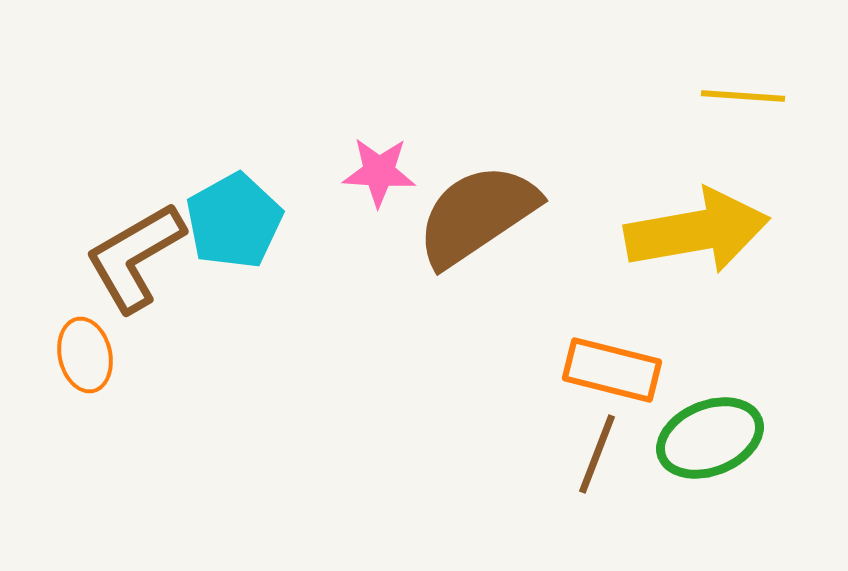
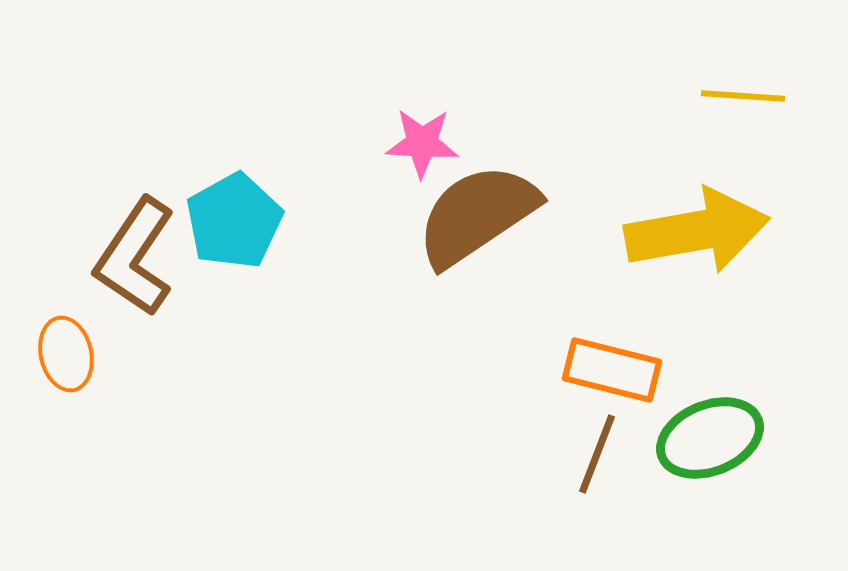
pink star: moved 43 px right, 29 px up
brown L-shape: rotated 26 degrees counterclockwise
orange ellipse: moved 19 px left, 1 px up
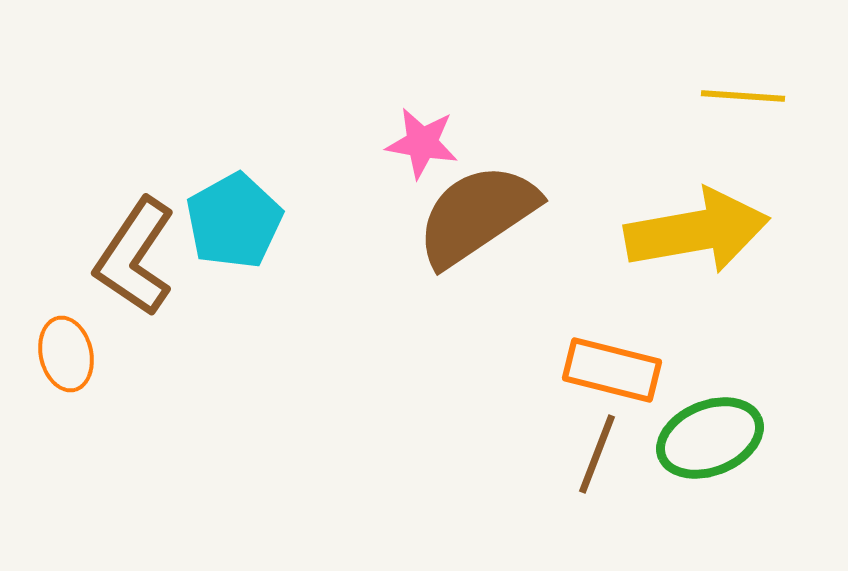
pink star: rotated 6 degrees clockwise
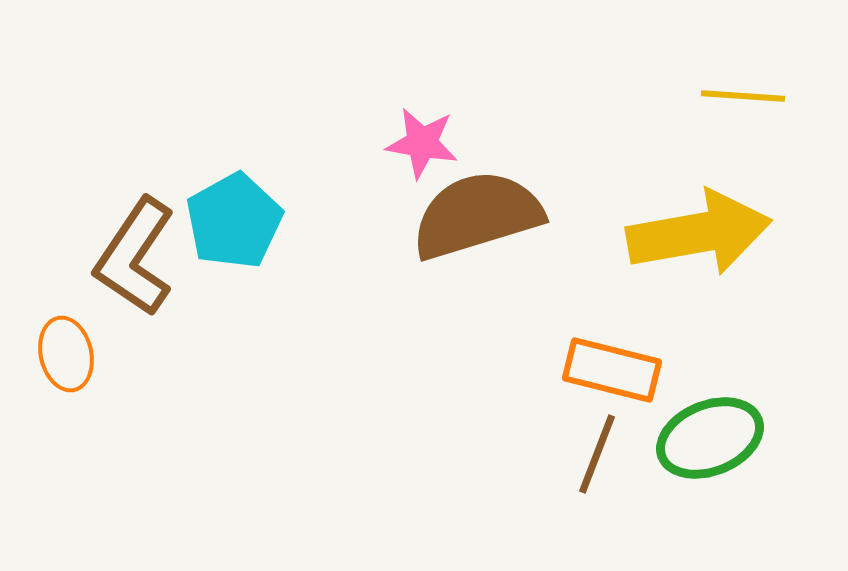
brown semicircle: rotated 17 degrees clockwise
yellow arrow: moved 2 px right, 2 px down
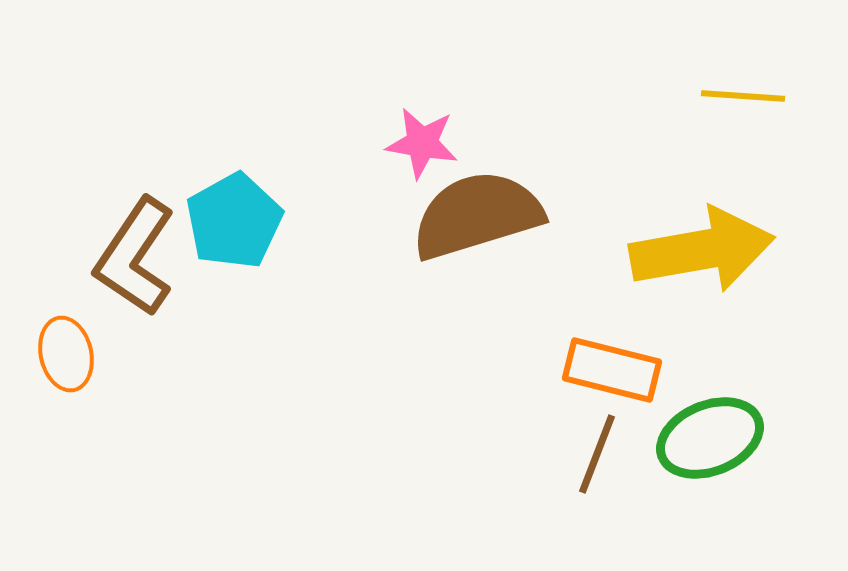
yellow arrow: moved 3 px right, 17 px down
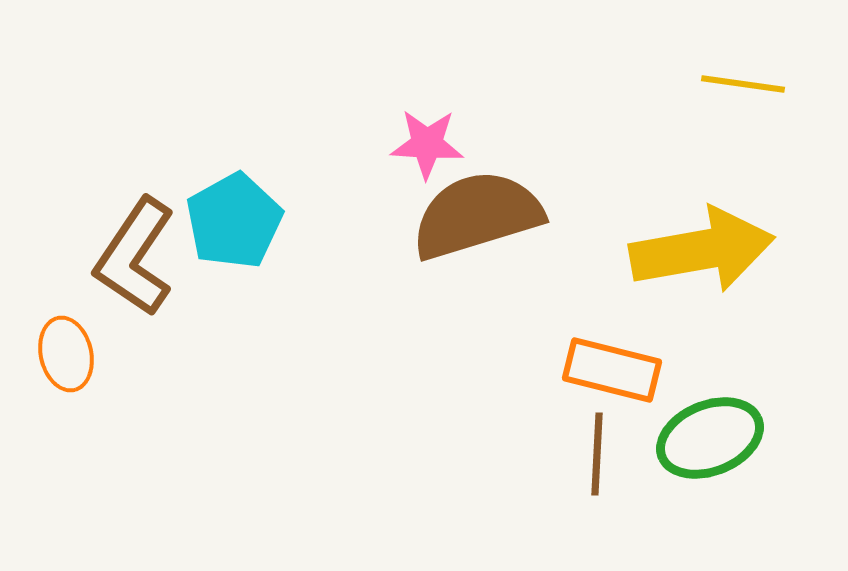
yellow line: moved 12 px up; rotated 4 degrees clockwise
pink star: moved 5 px right, 1 px down; rotated 6 degrees counterclockwise
brown line: rotated 18 degrees counterclockwise
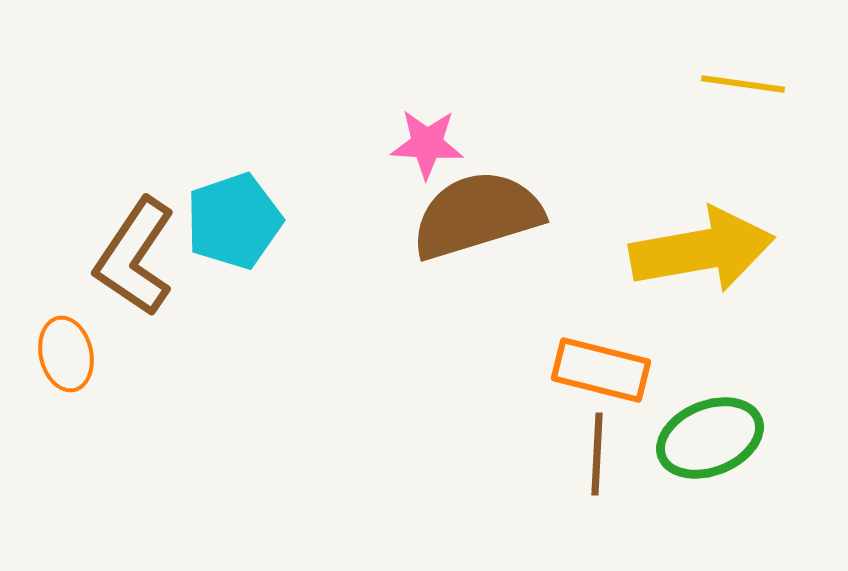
cyan pentagon: rotated 10 degrees clockwise
orange rectangle: moved 11 px left
